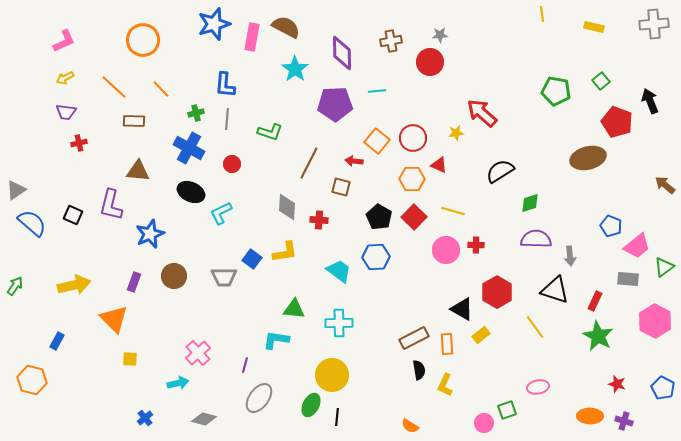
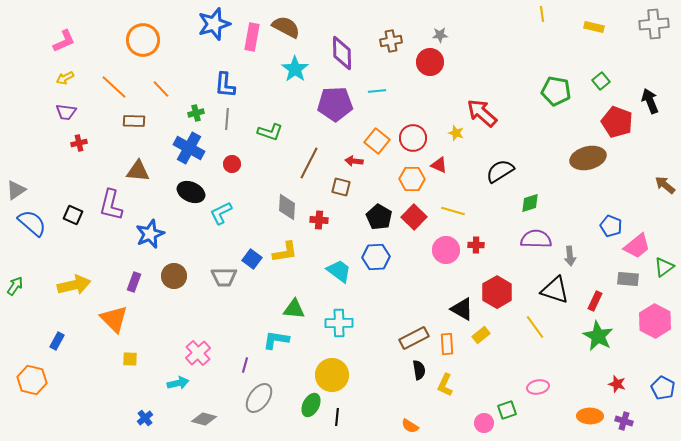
yellow star at (456, 133): rotated 28 degrees clockwise
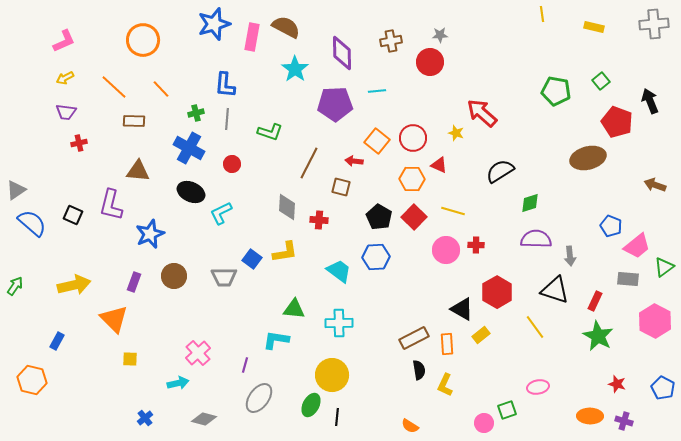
brown arrow at (665, 185): moved 10 px left; rotated 20 degrees counterclockwise
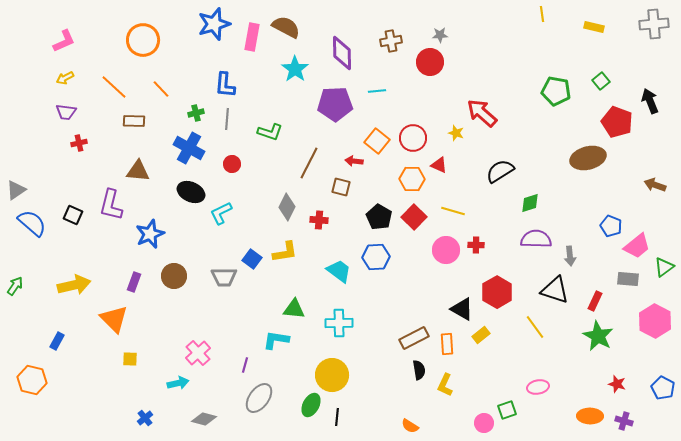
gray diamond at (287, 207): rotated 24 degrees clockwise
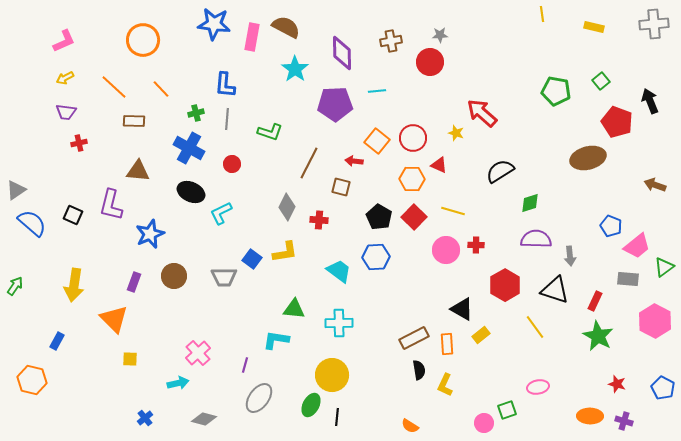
blue star at (214, 24): rotated 24 degrees clockwise
yellow arrow at (74, 285): rotated 112 degrees clockwise
red hexagon at (497, 292): moved 8 px right, 7 px up
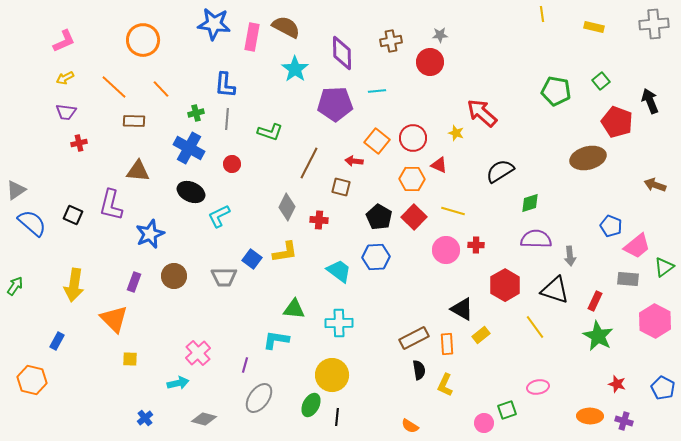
cyan L-shape at (221, 213): moved 2 px left, 3 px down
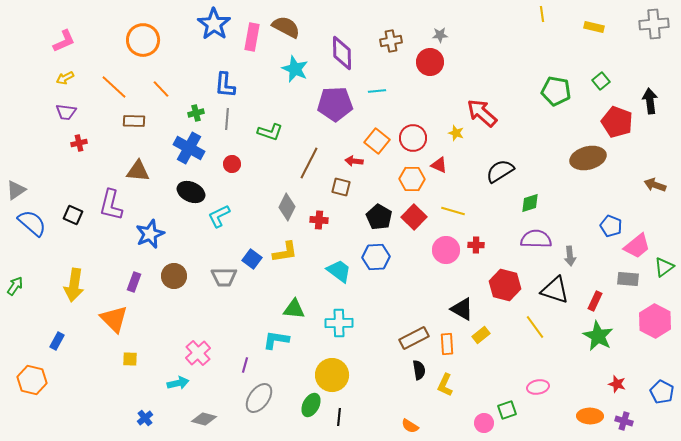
blue star at (214, 24): rotated 28 degrees clockwise
cyan star at (295, 69): rotated 12 degrees counterclockwise
black arrow at (650, 101): rotated 15 degrees clockwise
red hexagon at (505, 285): rotated 16 degrees counterclockwise
blue pentagon at (663, 388): moved 1 px left, 4 px down
black line at (337, 417): moved 2 px right
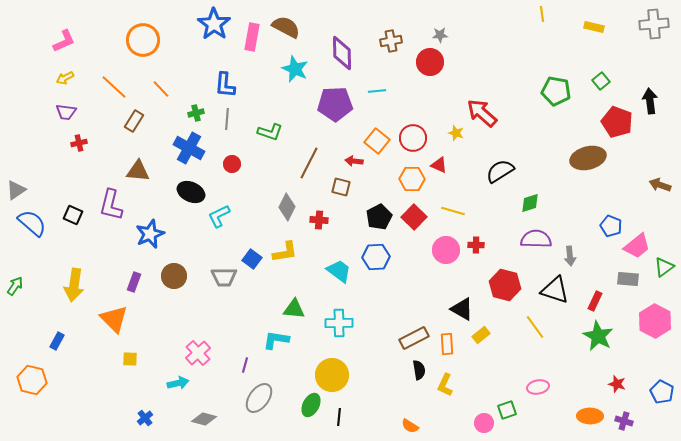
brown rectangle at (134, 121): rotated 60 degrees counterclockwise
brown arrow at (655, 185): moved 5 px right
black pentagon at (379, 217): rotated 15 degrees clockwise
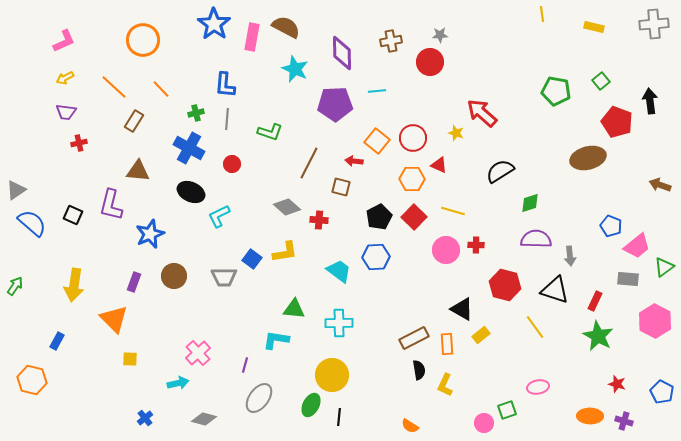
gray diamond at (287, 207): rotated 76 degrees counterclockwise
